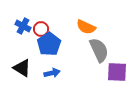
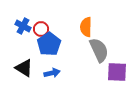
orange semicircle: rotated 66 degrees clockwise
black triangle: moved 2 px right
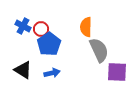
black triangle: moved 1 px left, 2 px down
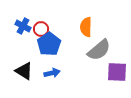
gray semicircle: rotated 75 degrees clockwise
black triangle: moved 1 px right, 1 px down
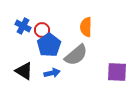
red circle: moved 1 px right, 1 px down
blue pentagon: moved 1 px down
gray semicircle: moved 23 px left, 5 px down
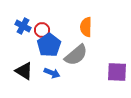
blue arrow: rotated 35 degrees clockwise
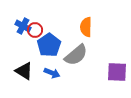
red circle: moved 7 px left
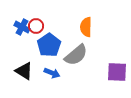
blue cross: moved 1 px left, 1 px down
red circle: moved 1 px right, 4 px up
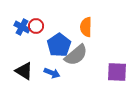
blue pentagon: moved 10 px right
